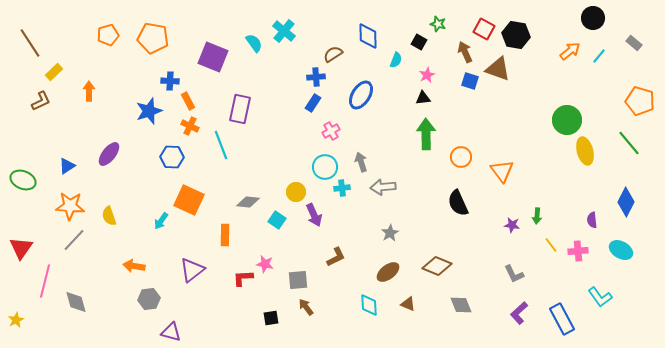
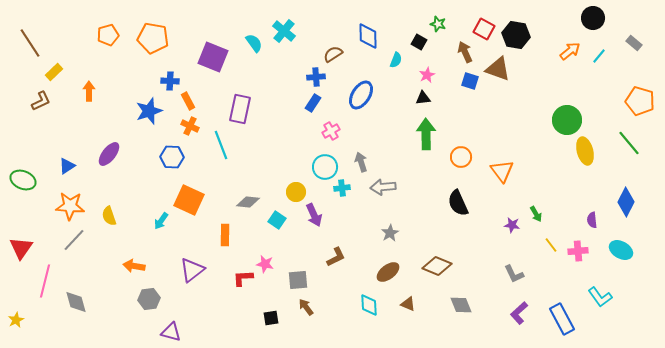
green arrow at (537, 216): moved 1 px left, 2 px up; rotated 35 degrees counterclockwise
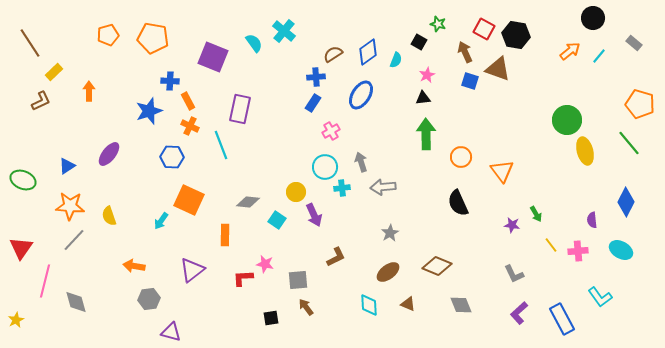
blue diamond at (368, 36): moved 16 px down; rotated 56 degrees clockwise
orange pentagon at (640, 101): moved 3 px down
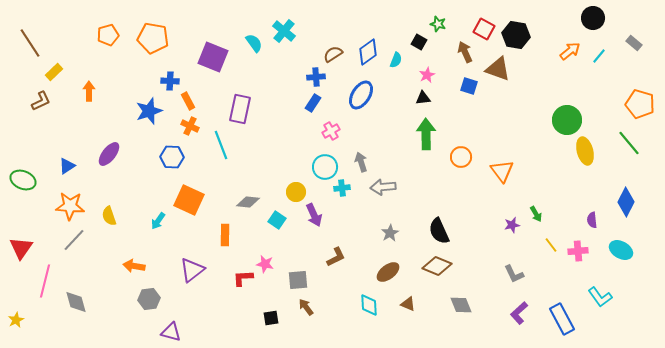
blue square at (470, 81): moved 1 px left, 5 px down
black semicircle at (458, 203): moved 19 px left, 28 px down
cyan arrow at (161, 221): moved 3 px left
purple star at (512, 225): rotated 21 degrees counterclockwise
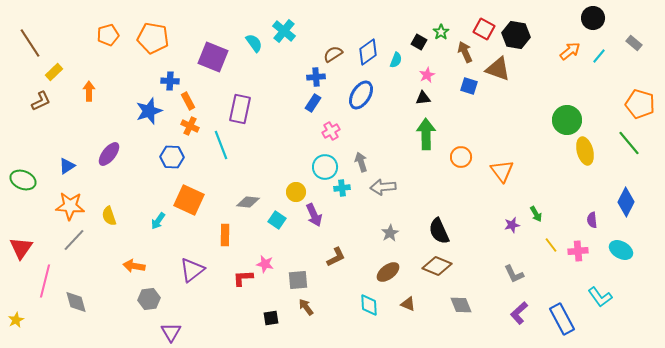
green star at (438, 24): moved 3 px right, 8 px down; rotated 21 degrees clockwise
purple triangle at (171, 332): rotated 45 degrees clockwise
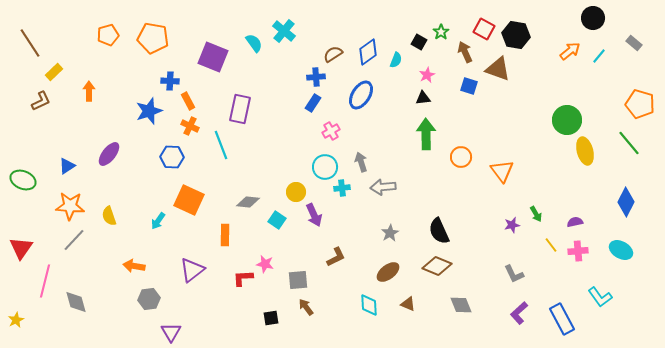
purple semicircle at (592, 220): moved 17 px left, 2 px down; rotated 84 degrees clockwise
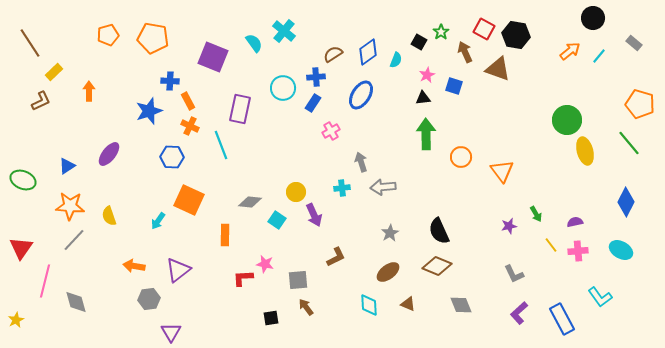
blue square at (469, 86): moved 15 px left
cyan circle at (325, 167): moved 42 px left, 79 px up
gray diamond at (248, 202): moved 2 px right
purple star at (512, 225): moved 3 px left, 1 px down
purple triangle at (192, 270): moved 14 px left
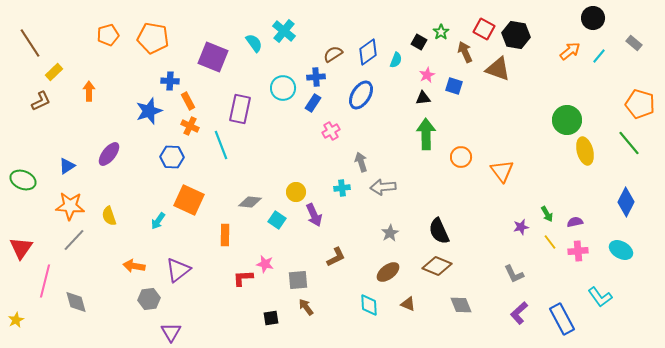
green arrow at (536, 214): moved 11 px right
purple star at (509, 226): moved 12 px right, 1 px down
yellow line at (551, 245): moved 1 px left, 3 px up
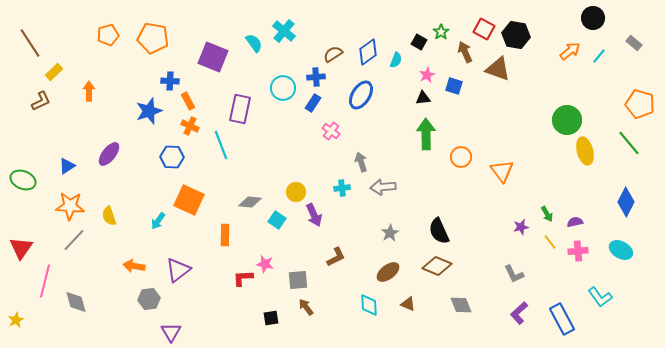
pink cross at (331, 131): rotated 24 degrees counterclockwise
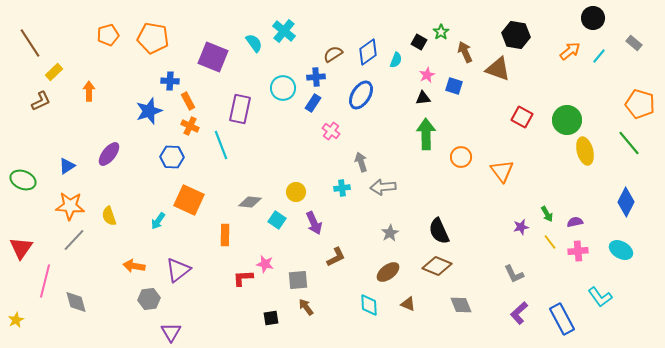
red square at (484, 29): moved 38 px right, 88 px down
purple arrow at (314, 215): moved 8 px down
